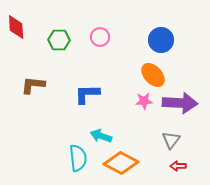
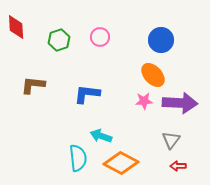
green hexagon: rotated 20 degrees counterclockwise
blue L-shape: rotated 8 degrees clockwise
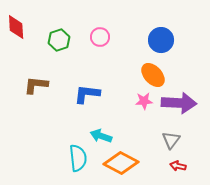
brown L-shape: moved 3 px right
purple arrow: moved 1 px left
red arrow: rotated 14 degrees clockwise
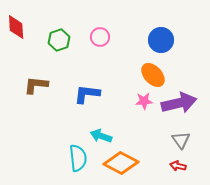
purple arrow: rotated 16 degrees counterclockwise
gray triangle: moved 10 px right; rotated 12 degrees counterclockwise
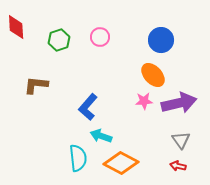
blue L-shape: moved 1 px right, 13 px down; rotated 56 degrees counterclockwise
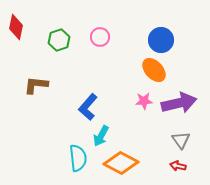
red diamond: rotated 15 degrees clockwise
orange ellipse: moved 1 px right, 5 px up
cyan arrow: rotated 80 degrees counterclockwise
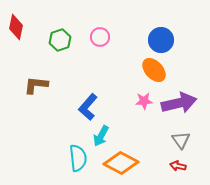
green hexagon: moved 1 px right
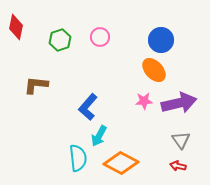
cyan arrow: moved 2 px left
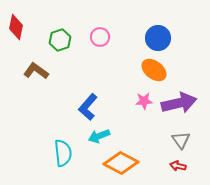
blue circle: moved 3 px left, 2 px up
orange ellipse: rotated 10 degrees counterclockwise
brown L-shape: moved 14 px up; rotated 30 degrees clockwise
cyan arrow: rotated 40 degrees clockwise
cyan semicircle: moved 15 px left, 5 px up
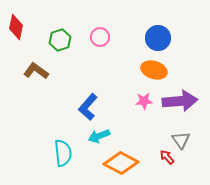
orange ellipse: rotated 20 degrees counterclockwise
purple arrow: moved 1 px right, 2 px up; rotated 8 degrees clockwise
red arrow: moved 11 px left, 9 px up; rotated 35 degrees clockwise
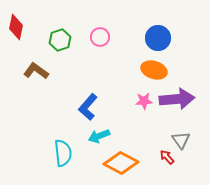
purple arrow: moved 3 px left, 2 px up
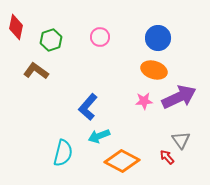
green hexagon: moved 9 px left
purple arrow: moved 2 px right, 2 px up; rotated 20 degrees counterclockwise
cyan semicircle: rotated 20 degrees clockwise
orange diamond: moved 1 px right, 2 px up
